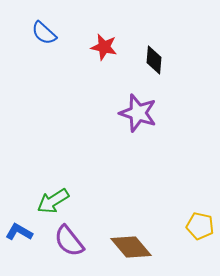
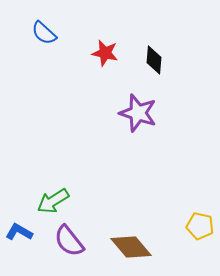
red star: moved 1 px right, 6 px down
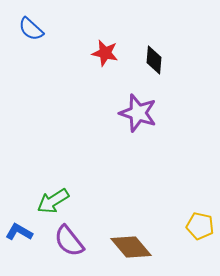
blue semicircle: moved 13 px left, 4 px up
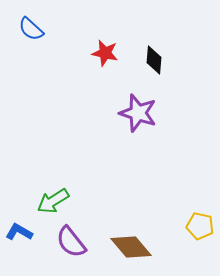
purple semicircle: moved 2 px right, 1 px down
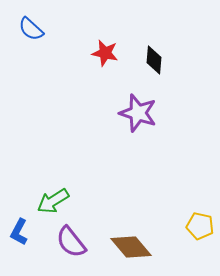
blue L-shape: rotated 92 degrees counterclockwise
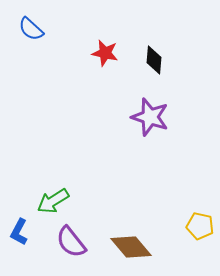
purple star: moved 12 px right, 4 px down
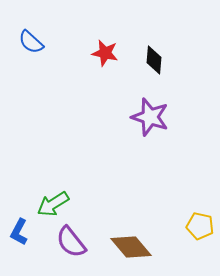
blue semicircle: moved 13 px down
green arrow: moved 3 px down
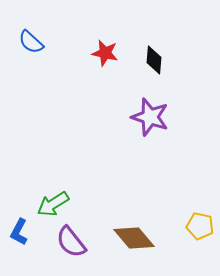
brown diamond: moved 3 px right, 9 px up
